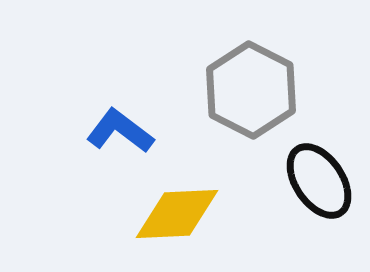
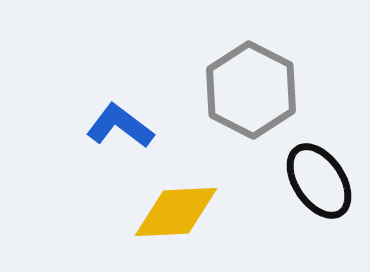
blue L-shape: moved 5 px up
yellow diamond: moved 1 px left, 2 px up
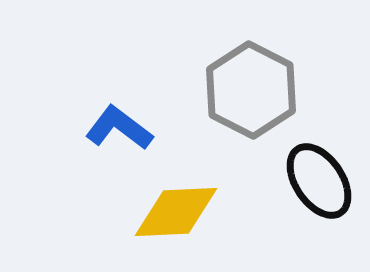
blue L-shape: moved 1 px left, 2 px down
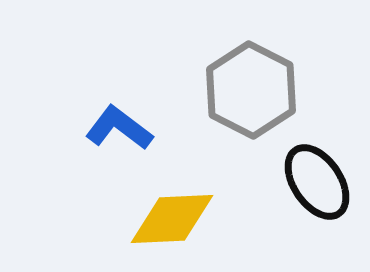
black ellipse: moved 2 px left, 1 px down
yellow diamond: moved 4 px left, 7 px down
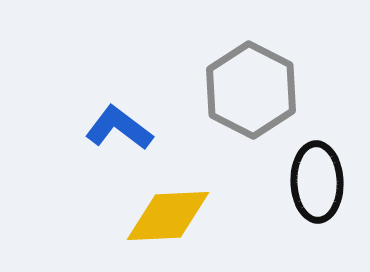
black ellipse: rotated 32 degrees clockwise
yellow diamond: moved 4 px left, 3 px up
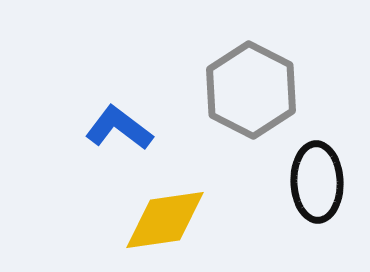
yellow diamond: moved 3 px left, 4 px down; rotated 6 degrees counterclockwise
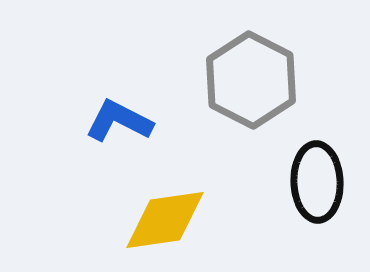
gray hexagon: moved 10 px up
blue L-shape: moved 7 px up; rotated 10 degrees counterclockwise
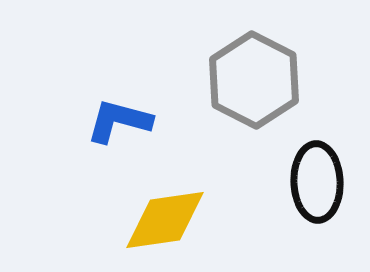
gray hexagon: moved 3 px right
blue L-shape: rotated 12 degrees counterclockwise
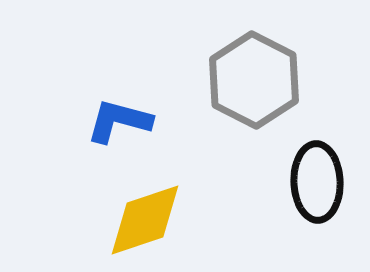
yellow diamond: moved 20 px left; rotated 10 degrees counterclockwise
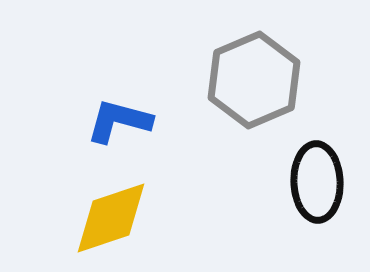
gray hexagon: rotated 10 degrees clockwise
yellow diamond: moved 34 px left, 2 px up
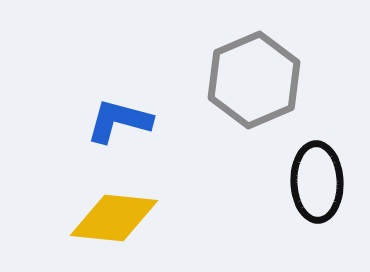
yellow diamond: moved 3 px right; rotated 24 degrees clockwise
